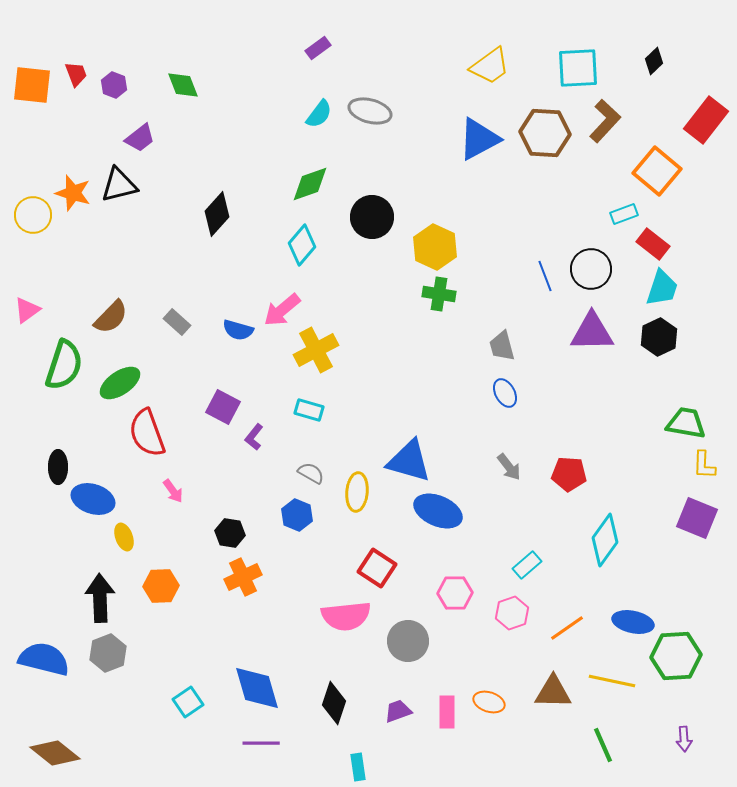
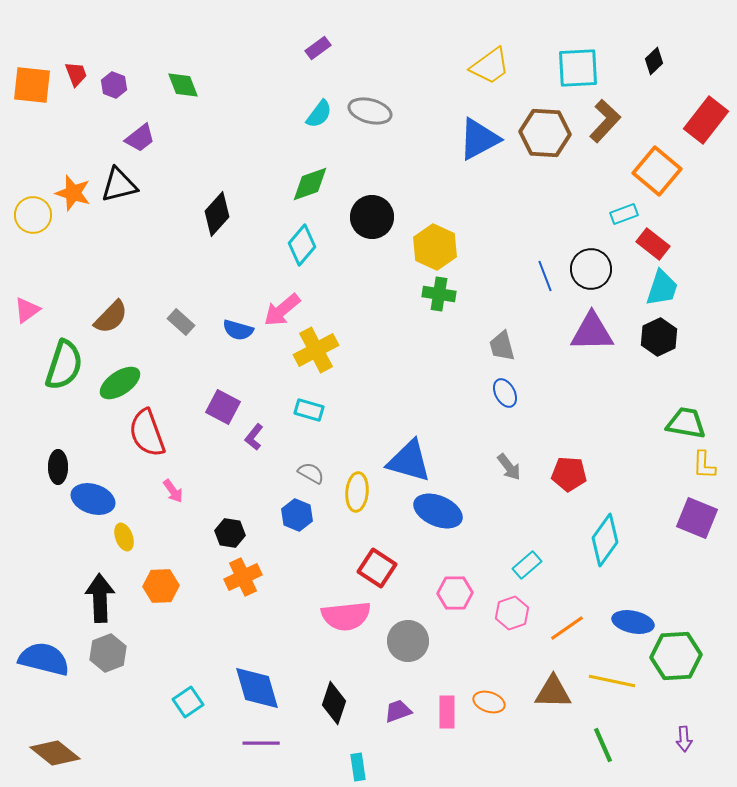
gray rectangle at (177, 322): moved 4 px right
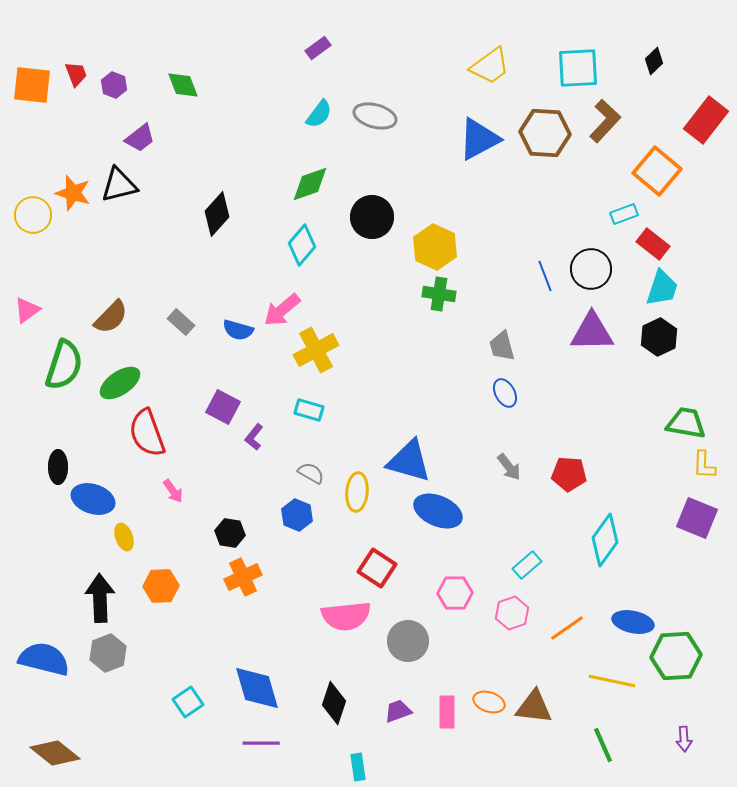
gray ellipse at (370, 111): moved 5 px right, 5 px down
brown triangle at (553, 692): moved 19 px left, 15 px down; rotated 6 degrees clockwise
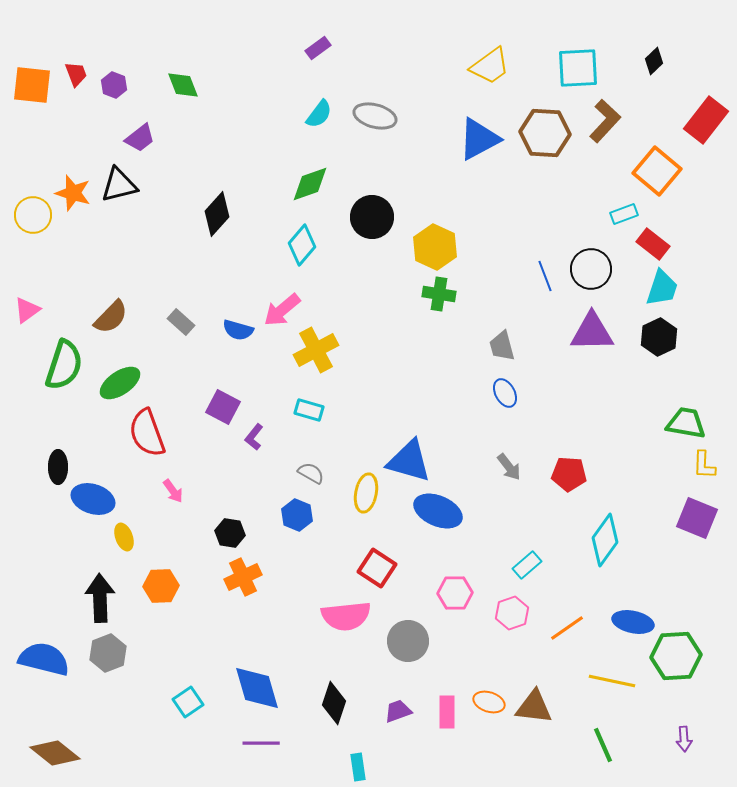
yellow ellipse at (357, 492): moved 9 px right, 1 px down; rotated 6 degrees clockwise
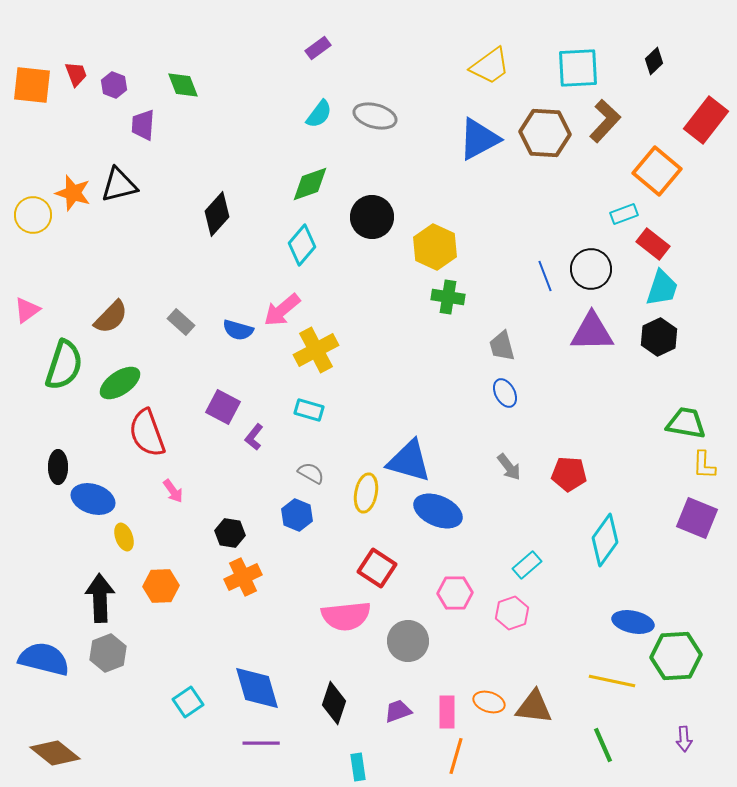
purple trapezoid at (140, 138): moved 3 px right, 13 px up; rotated 132 degrees clockwise
green cross at (439, 294): moved 9 px right, 3 px down
orange line at (567, 628): moved 111 px left, 128 px down; rotated 39 degrees counterclockwise
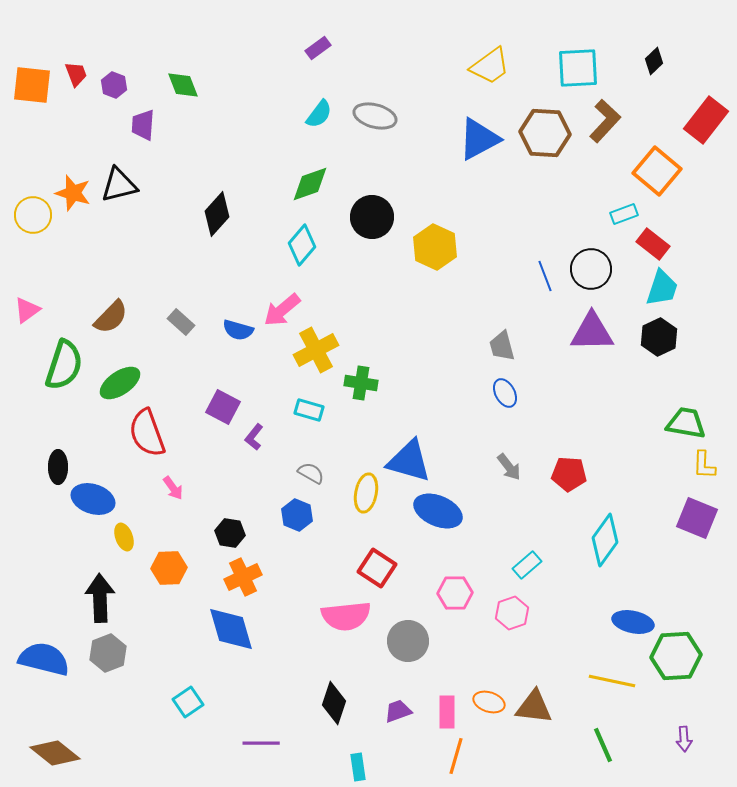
green cross at (448, 297): moved 87 px left, 86 px down
pink arrow at (173, 491): moved 3 px up
orange hexagon at (161, 586): moved 8 px right, 18 px up
blue diamond at (257, 688): moved 26 px left, 59 px up
